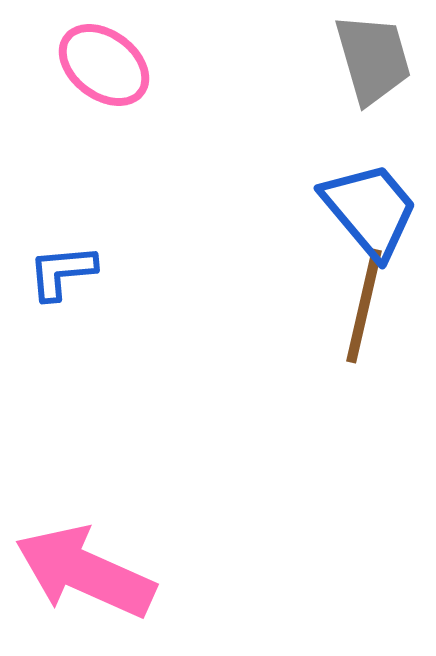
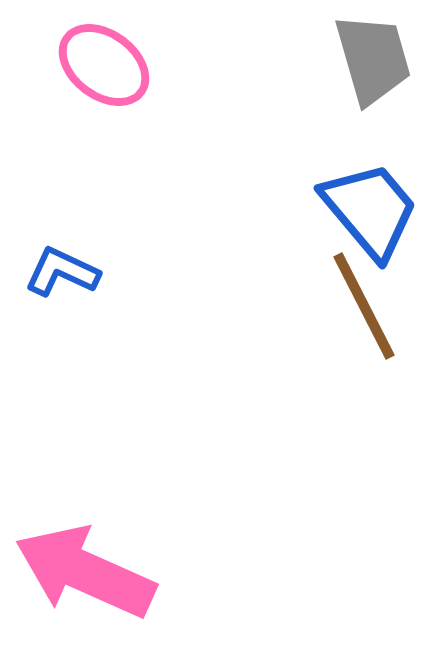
blue L-shape: rotated 30 degrees clockwise
brown line: rotated 40 degrees counterclockwise
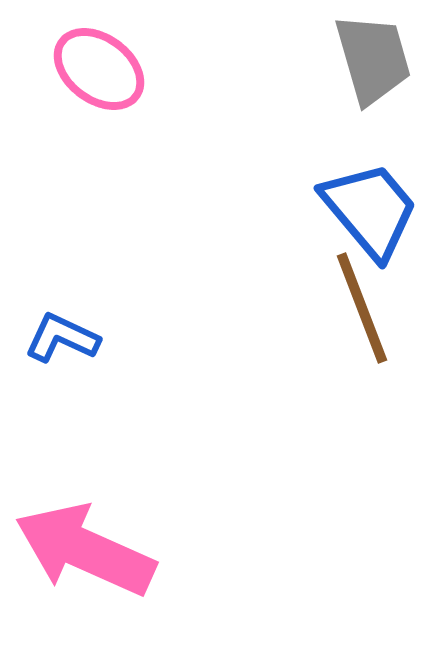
pink ellipse: moved 5 px left, 4 px down
blue L-shape: moved 66 px down
brown line: moved 2 px left, 2 px down; rotated 6 degrees clockwise
pink arrow: moved 22 px up
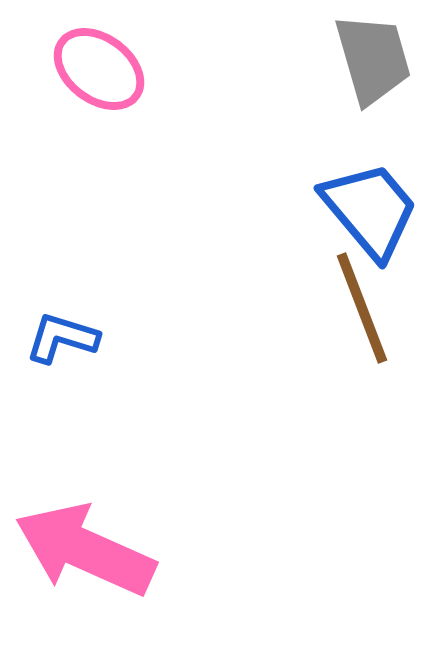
blue L-shape: rotated 8 degrees counterclockwise
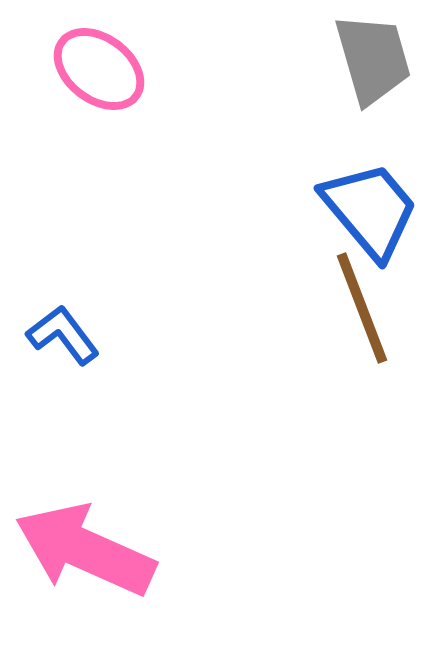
blue L-shape: moved 1 px right, 3 px up; rotated 36 degrees clockwise
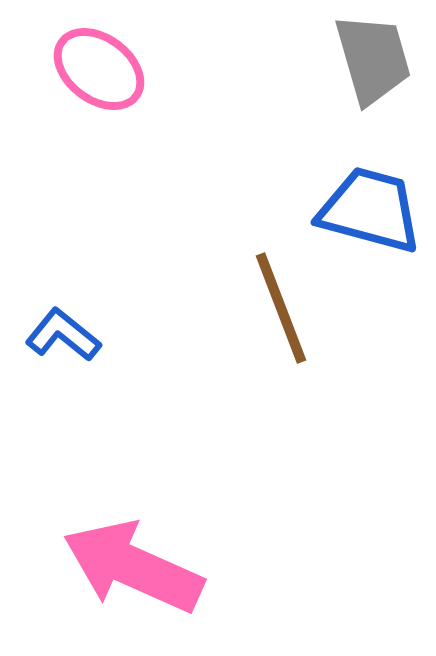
blue trapezoid: rotated 35 degrees counterclockwise
brown line: moved 81 px left
blue L-shape: rotated 14 degrees counterclockwise
pink arrow: moved 48 px right, 17 px down
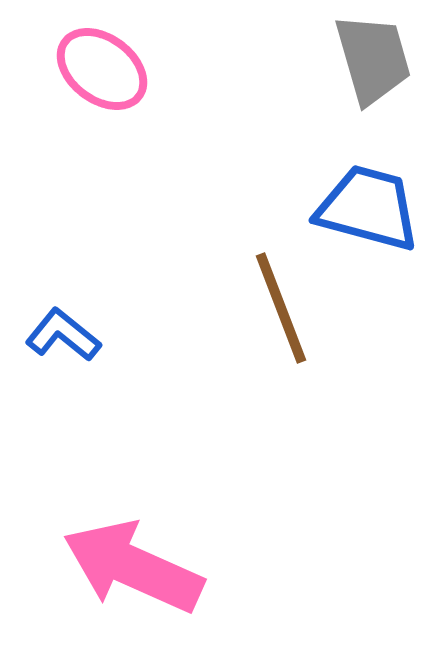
pink ellipse: moved 3 px right
blue trapezoid: moved 2 px left, 2 px up
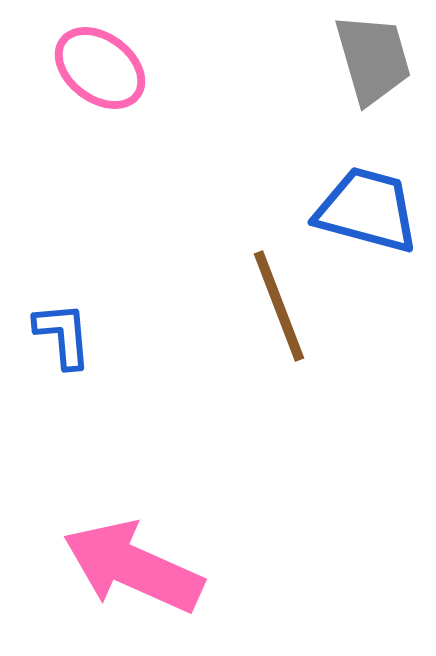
pink ellipse: moved 2 px left, 1 px up
blue trapezoid: moved 1 px left, 2 px down
brown line: moved 2 px left, 2 px up
blue L-shape: rotated 46 degrees clockwise
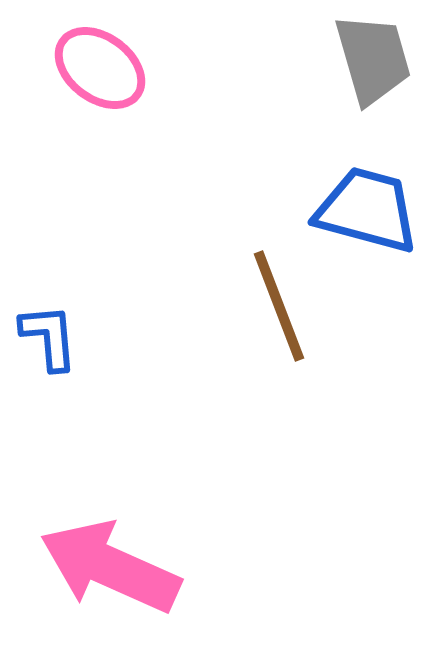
blue L-shape: moved 14 px left, 2 px down
pink arrow: moved 23 px left
